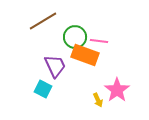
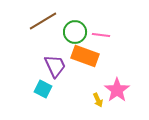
green circle: moved 5 px up
pink line: moved 2 px right, 6 px up
orange rectangle: moved 1 px down
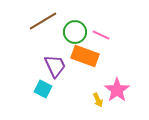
pink line: rotated 18 degrees clockwise
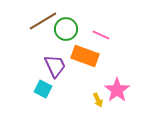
green circle: moved 9 px left, 3 px up
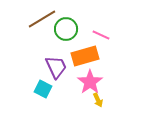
brown line: moved 1 px left, 2 px up
orange rectangle: rotated 36 degrees counterclockwise
purple trapezoid: moved 1 px right, 1 px down
pink star: moved 27 px left, 8 px up
